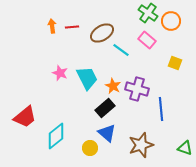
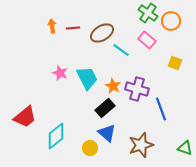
red line: moved 1 px right, 1 px down
blue line: rotated 15 degrees counterclockwise
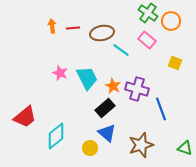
brown ellipse: rotated 20 degrees clockwise
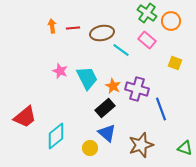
green cross: moved 1 px left
pink star: moved 2 px up
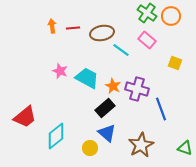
orange circle: moved 5 px up
cyan trapezoid: rotated 35 degrees counterclockwise
brown star: rotated 10 degrees counterclockwise
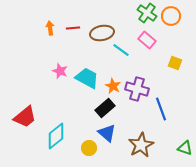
orange arrow: moved 2 px left, 2 px down
yellow circle: moved 1 px left
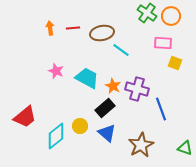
pink rectangle: moved 16 px right, 3 px down; rotated 36 degrees counterclockwise
pink star: moved 4 px left
yellow circle: moved 9 px left, 22 px up
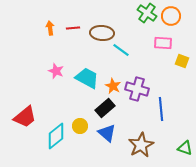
brown ellipse: rotated 15 degrees clockwise
yellow square: moved 7 px right, 2 px up
blue line: rotated 15 degrees clockwise
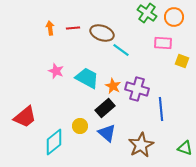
orange circle: moved 3 px right, 1 px down
brown ellipse: rotated 15 degrees clockwise
cyan diamond: moved 2 px left, 6 px down
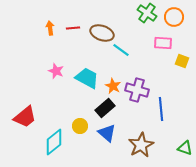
purple cross: moved 1 px down
